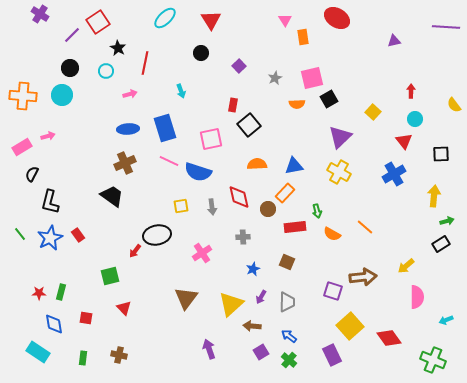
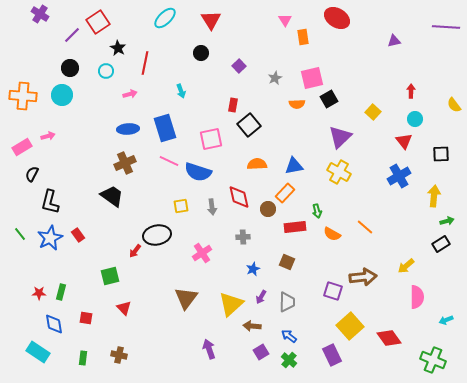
blue cross at (394, 174): moved 5 px right, 2 px down
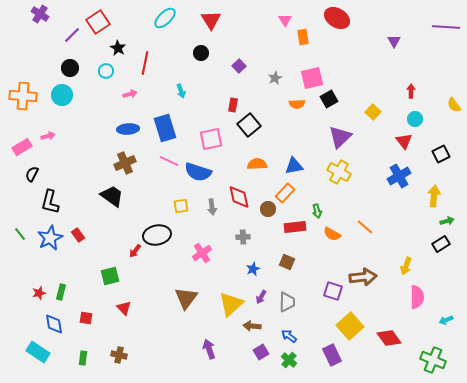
purple triangle at (394, 41): rotated 48 degrees counterclockwise
black square at (441, 154): rotated 24 degrees counterclockwise
yellow arrow at (406, 266): rotated 30 degrees counterclockwise
red star at (39, 293): rotated 16 degrees counterclockwise
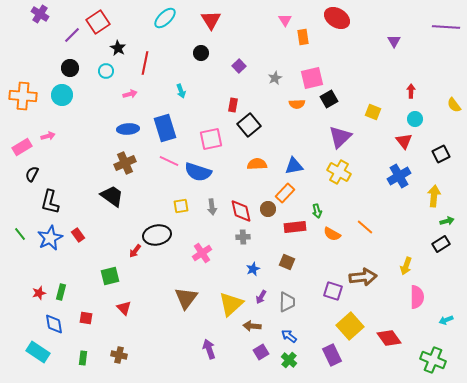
yellow square at (373, 112): rotated 21 degrees counterclockwise
red diamond at (239, 197): moved 2 px right, 14 px down
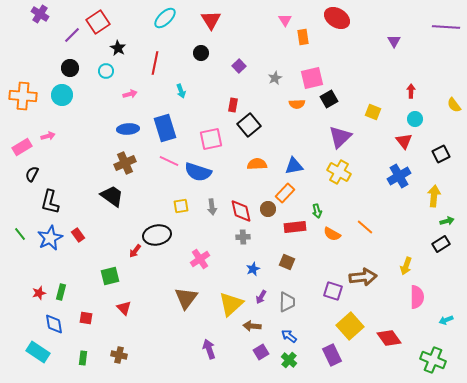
red line at (145, 63): moved 10 px right
pink cross at (202, 253): moved 2 px left, 6 px down
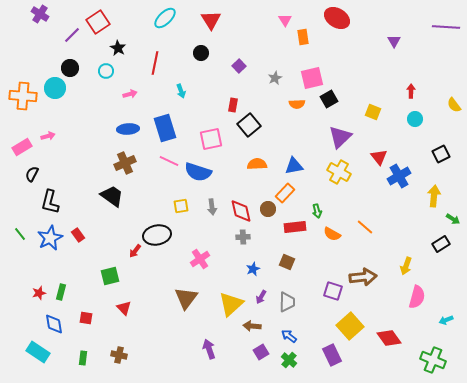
cyan circle at (62, 95): moved 7 px left, 7 px up
red triangle at (404, 141): moved 25 px left, 16 px down
green arrow at (447, 221): moved 6 px right, 2 px up; rotated 48 degrees clockwise
pink semicircle at (417, 297): rotated 15 degrees clockwise
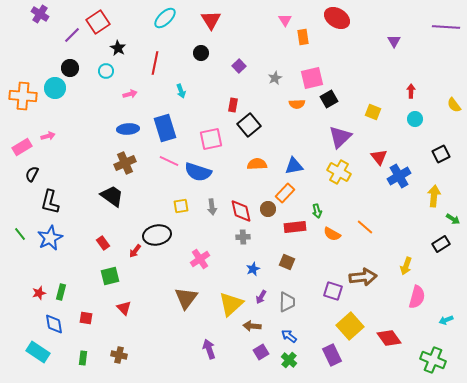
red rectangle at (78, 235): moved 25 px right, 8 px down
